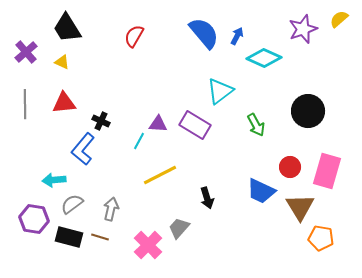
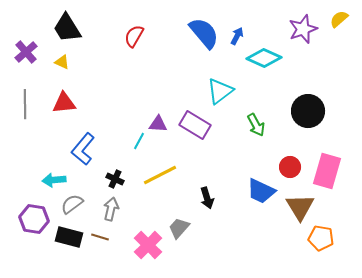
black cross: moved 14 px right, 58 px down
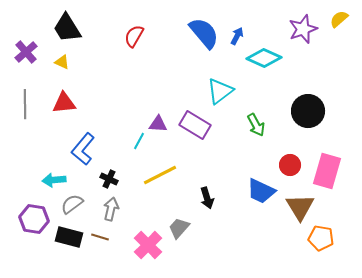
red circle: moved 2 px up
black cross: moved 6 px left
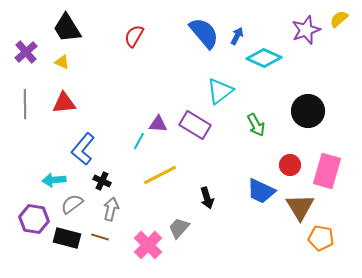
purple star: moved 3 px right, 1 px down
black cross: moved 7 px left, 2 px down
black rectangle: moved 2 px left, 1 px down
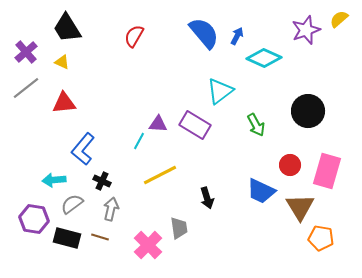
gray line: moved 1 px right, 16 px up; rotated 52 degrees clockwise
gray trapezoid: rotated 130 degrees clockwise
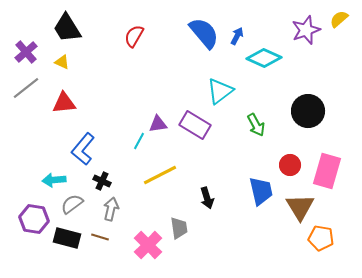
purple triangle: rotated 12 degrees counterclockwise
blue trapezoid: rotated 128 degrees counterclockwise
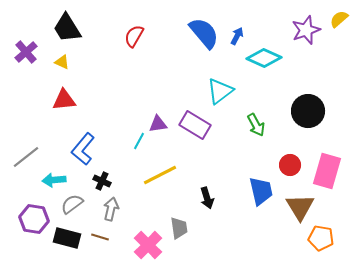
gray line: moved 69 px down
red triangle: moved 3 px up
